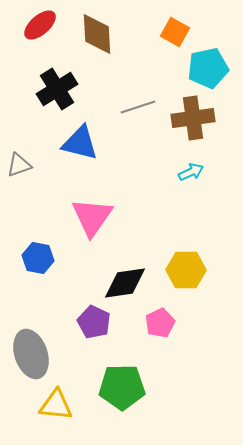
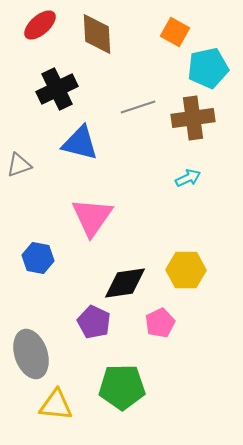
black cross: rotated 6 degrees clockwise
cyan arrow: moved 3 px left, 6 px down
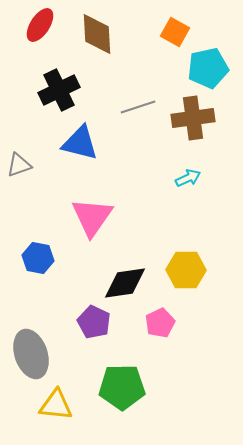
red ellipse: rotated 16 degrees counterclockwise
black cross: moved 2 px right, 1 px down
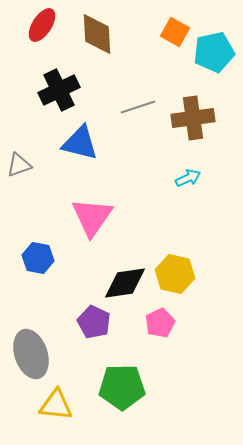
red ellipse: moved 2 px right
cyan pentagon: moved 6 px right, 16 px up
yellow hexagon: moved 11 px left, 4 px down; rotated 12 degrees clockwise
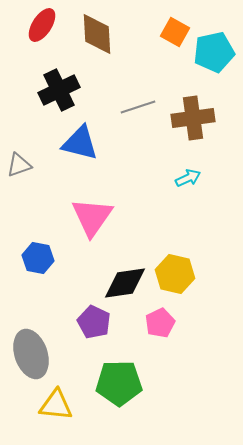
green pentagon: moved 3 px left, 4 px up
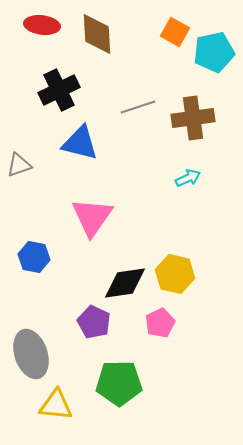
red ellipse: rotated 64 degrees clockwise
blue hexagon: moved 4 px left, 1 px up
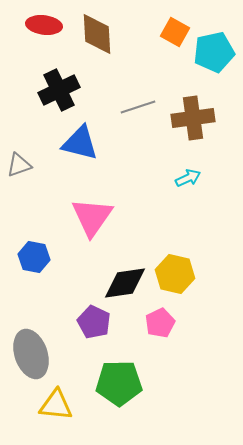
red ellipse: moved 2 px right
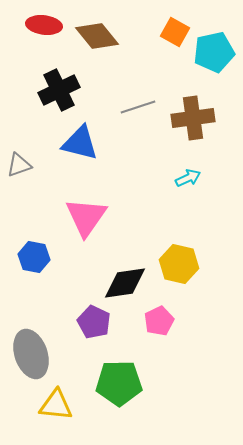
brown diamond: moved 2 px down; rotated 36 degrees counterclockwise
pink triangle: moved 6 px left
yellow hexagon: moved 4 px right, 10 px up
pink pentagon: moved 1 px left, 2 px up
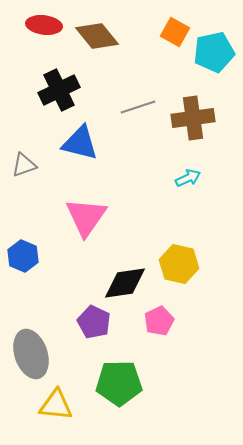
gray triangle: moved 5 px right
blue hexagon: moved 11 px left, 1 px up; rotated 12 degrees clockwise
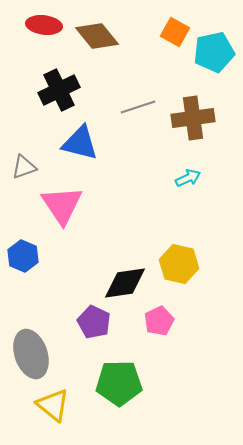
gray triangle: moved 2 px down
pink triangle: moved 24 px left, 12 px up; rotated 9 degrees counterclockwise
yellow triangle: moved 3 px left; rotated 33 degrees clockwise
